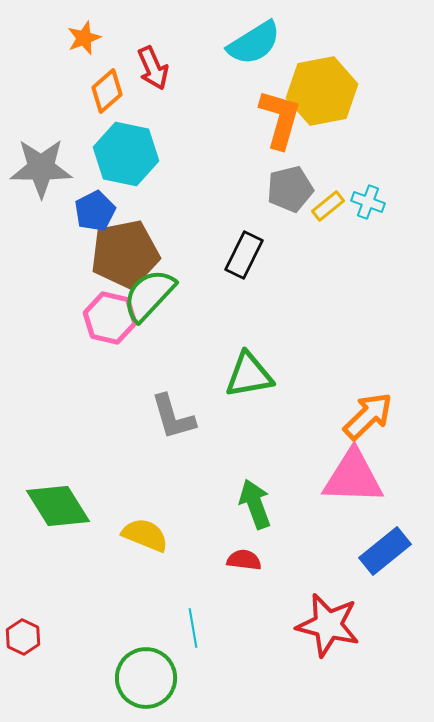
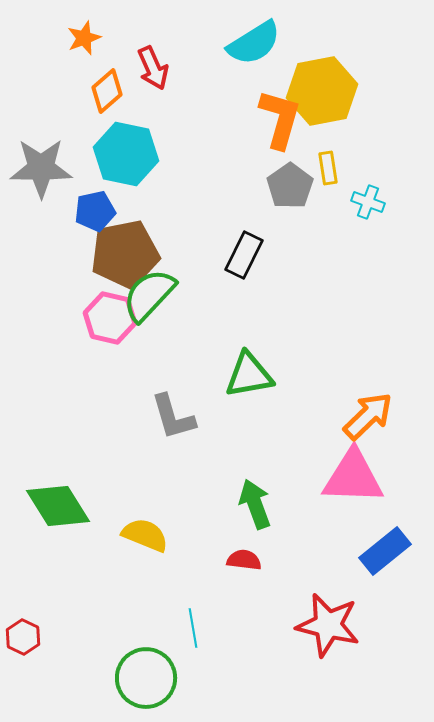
gray pentagon: moved 3 px up; rotated 21 degrees counterclockwise
yellow rectangle: moved 38 px up; rotated 60 degrees counterclockwise
blue pentagon: rotated 15 degrees clockwise
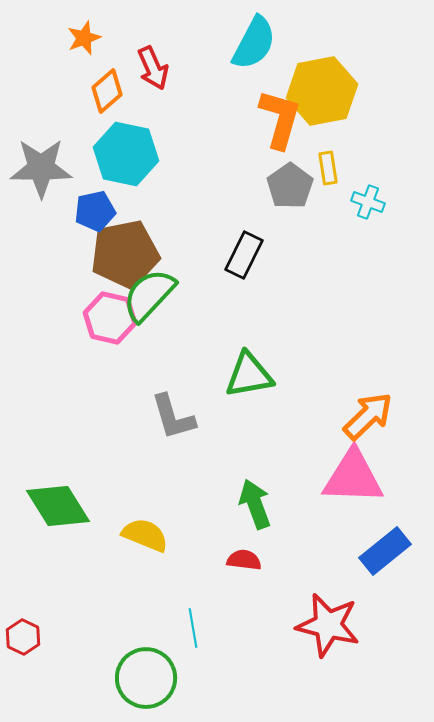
cyan semicircle: rotated 30 degrees counterclockwise
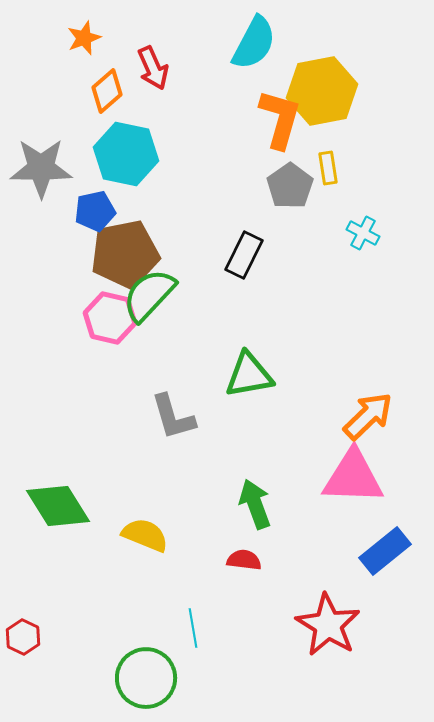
cyan cross: moved 5 px left, 31 px down; rotated 8 degrees clockwise
red star: rotated 18 degrees clockwise
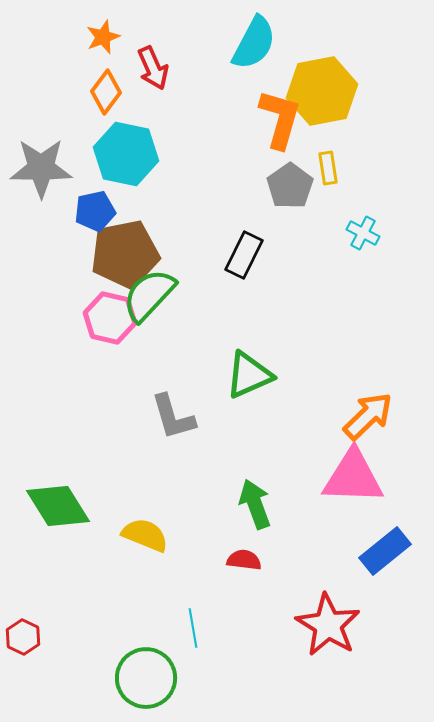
orange star: moved 19 px right, 1 px up
orange diamond: moved 1 px left, 1 px down; rotated 12 degrees counterclockwise
green triangle: rotated 14 degrees counterclockwise
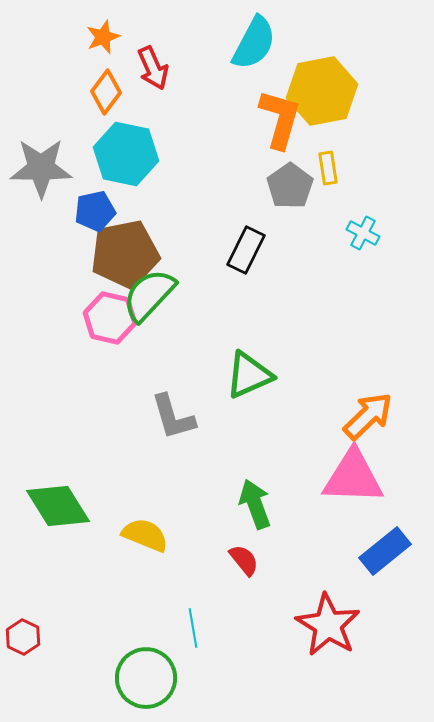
black rectangle: moved 2 px right, 5 px up
red semicircle: rotated 44 degrees clockwise
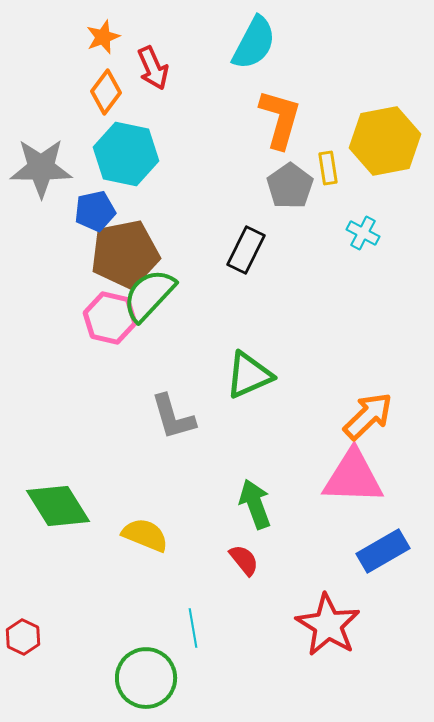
yellow hexagon: moved 63 px right, 50 px down
blue rectangle: moved 2 px left; rotated 9 degrees clockwise
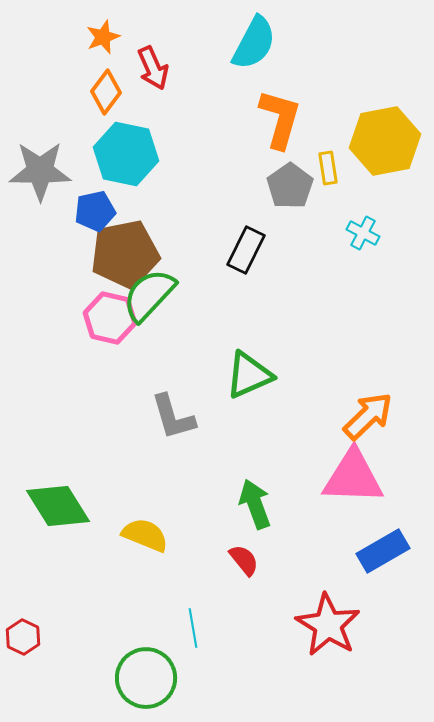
gray star: moved 1 px left, 3 px down
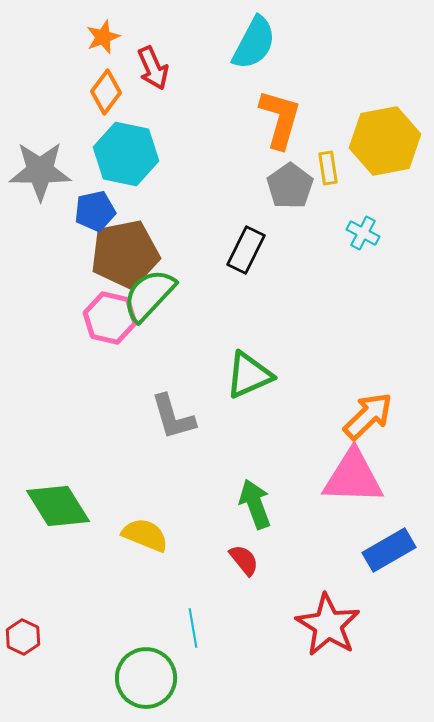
blue rectangle: moved 6 px right, 1 px up
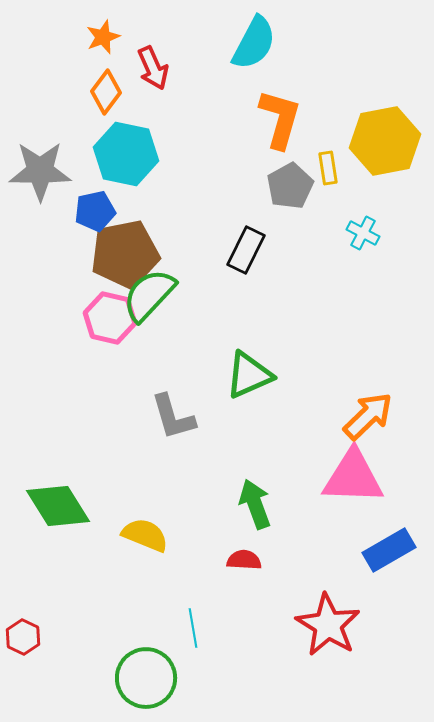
gray pentagon: rotated 6 degrees clockwise
red semicircle: rotated 48 degrees counterclockwise
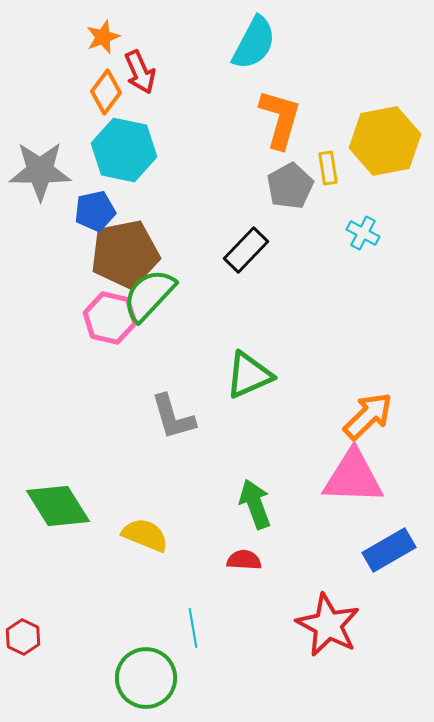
red arrow: moved 13 px left, 4 px down
cyan hexagon: moved 2 px left, 4 px up
black rectangle: rotated 18 degrees clockwise
red star: rotated 4 degrees counterclockwise
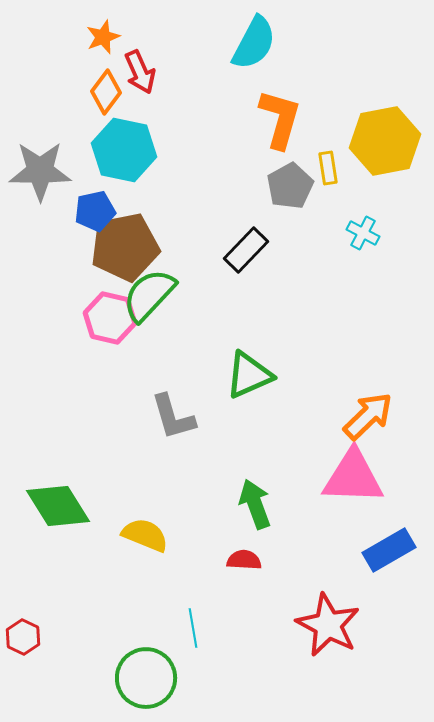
brown pentagon: moved 7 px up
